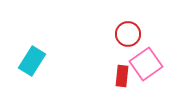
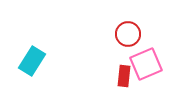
pink square: rotated 12 degrees clockwise
red rectangle: moved 2 px right
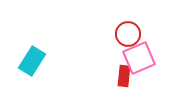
pink square: moved 7 px left, 6 px up
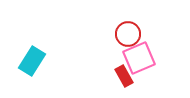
red rectangle: rotated 35 degrees counterclockwise
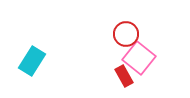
red circle: moved 2 px left
pink square: rotated 28 degrees counterclockwise
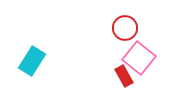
red circle: moved 1 px left, 6 px up
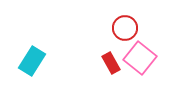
pink square: moved 1 px right
red rectangle: moved 13 px left, 13 px up
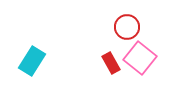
red circle: moved 2 px right, 1 px up
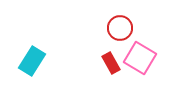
red circle: moved 7 px left, 1 px down
pink square: rotated 8 degrees counterclockwise
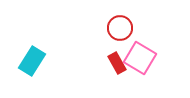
red rectangle: moved 6 px right
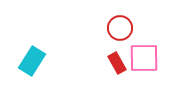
pink square: moved 4 px right; rotated 32 degrees counterclockwise
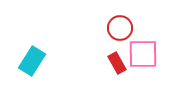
pink square: moved 1 px left, 4 px up
